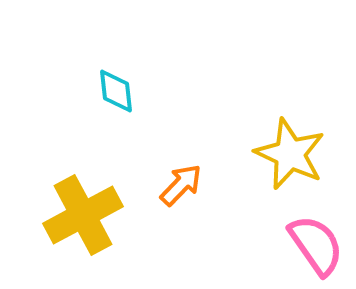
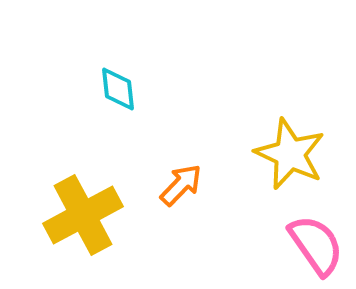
cyan diamond: moved 2 px right, 2 px up
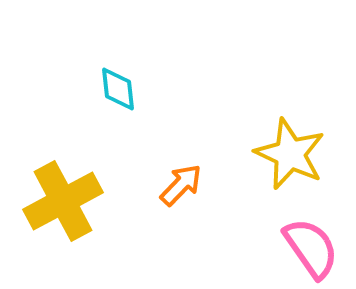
yellow cross: moved 20 px left, 14 px up
pink semicircle: moved 5 px left, 3 px down
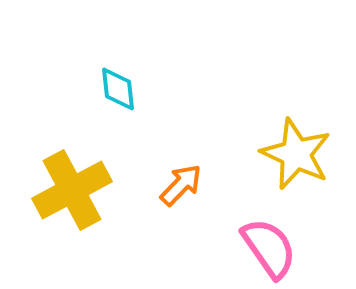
yellow star: moved 6 px right
yellow cross: moved 9 px right, 11 px up
pink semicircle: moved 42 px left
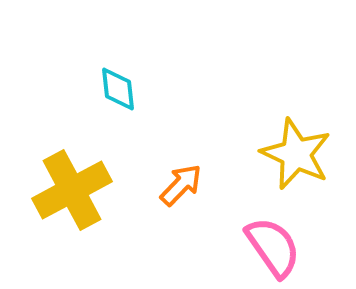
pink semicircle: moved 4 px right, 1 px up
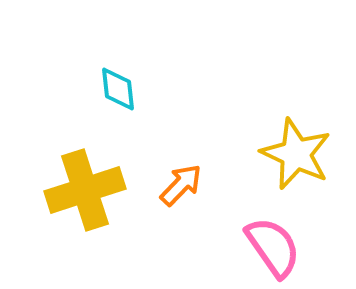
yellow cross: moved 13 px right; rotated 10 degrees clockwise
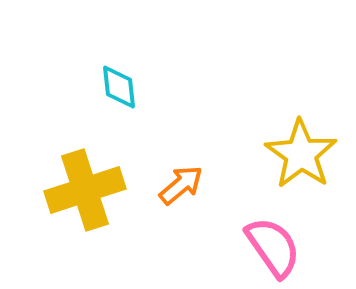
cyan diamond: moved 1 px right, 2 px up
yellow star: moved 5 px right; rotated 10 degrees clockwise
orange arrow: rotated 6 degrees clockwise
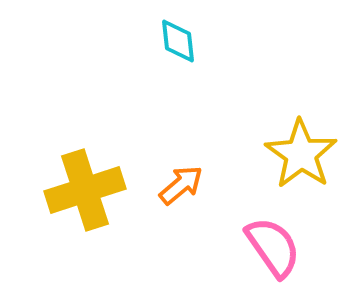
cyan diamond: moved 59 px right, 46 px up
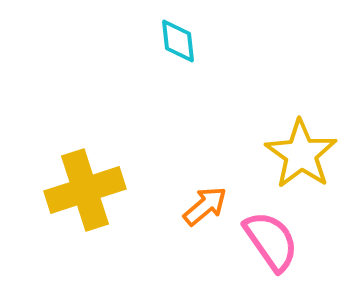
orange arrow: moved 24 px right, 21 px down
pink semicircle: moved 2 px left, 6 px up
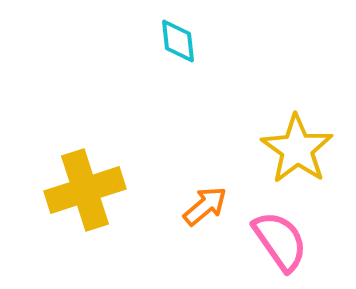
yellow star: moved 4 px left, 5 px up
pink semicircle: moved 9 px right
